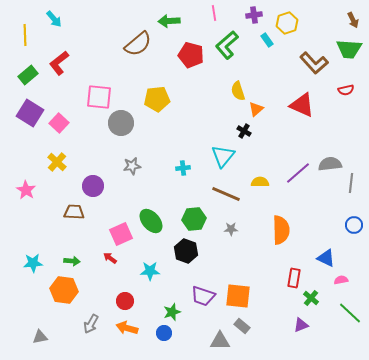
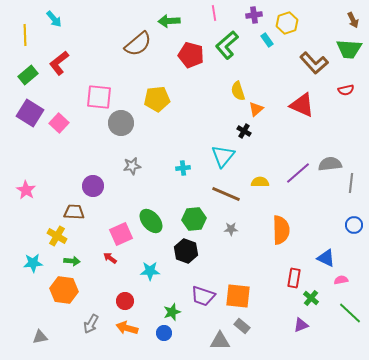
yellow cross at (57, 162): moved 74 px down; rotated 12 degrees counterclockwise
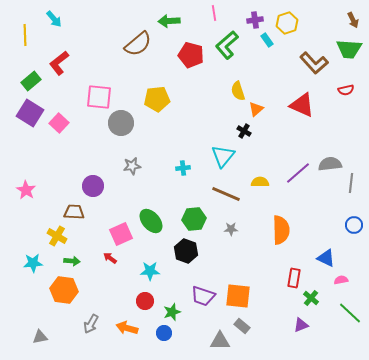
purple cross at (254, 15): moved 1 px right, 5 px down
green rectangle at (28, 75): moved 3 px right, 6 px down
red circle at (125, 301): moved 20 px right
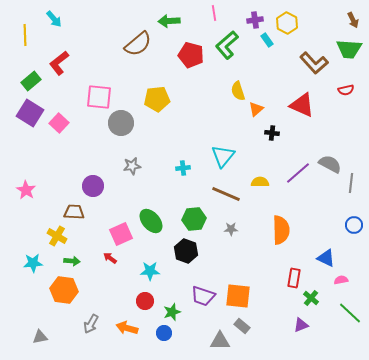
yellow hexagon at (287, 23): rotated 15 degrees counterclockwise
black cross at (244, 131): moved 28 px right, 2 px down; rotated 24 degrees counterclockwise
gray semicircle at (330, 164): rotated 35 degrees clockwise
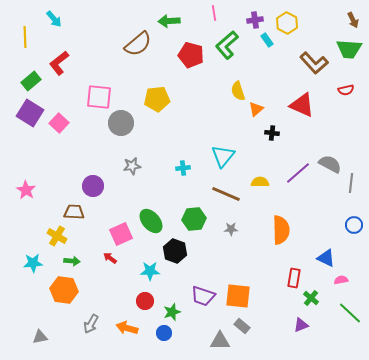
yellow line at (25, 35): moved 2 px down
black hexagon at (186, 251): moved 11 px left
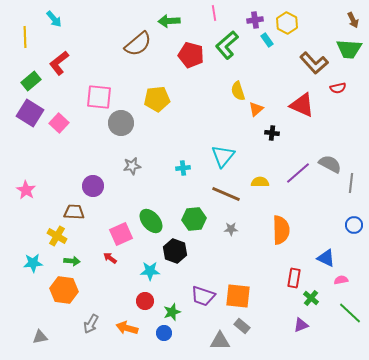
red semicircle at (346, 90): moved 8 px left, 2 px up
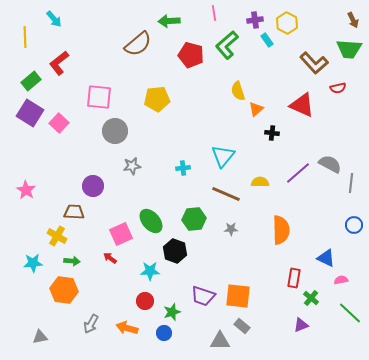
gray circle at (121, 123): moved 6 px left, 8 px down
